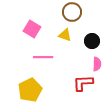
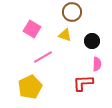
pink line: rotated 30 degrees counterclockwise
yellow pentagon: moved 3 px up
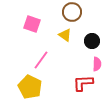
pink square: moved 5 px up; rotated 12 degrees counterclockwise
yellow triangle: rotated 16 degrees clockwise
pink line: moved 2 px left, 3 px down; rotated 24 degrees counterclockwise
yellow pentagon: rotated 20 degrees counterclockwise
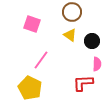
yellow triangle: moved 5 px right
yellow pentagon: moved 1 px down
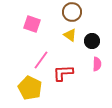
red L-shape: moved 20 px left, 10 px up
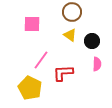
pink square: rotated 18 degrees counterclockwise
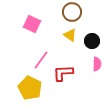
pink square: rotated 24 degrees clockwise
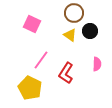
brown circle: moved 2 px right, 1 px down
black circle: moved 2 px left, 10 px up
red L-shape: moved 3 px right; rotated 55 degrees counterclockwise
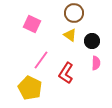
black circle: moved 2 px right, 10 px down
pink semicircle: moved 1 px left, 1 px up
